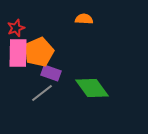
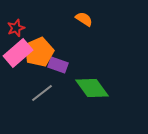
orange semicircle: rotated 30 degrees clockwise
pink rectangle: rotated 48 degrees clockwise
purple rectangle: moved 7 px right, 8 px up
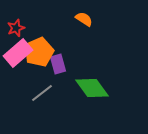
purple rectangle: moved 1 px up; rotated 54 degrees clockwise
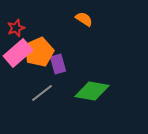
green diamond: moved 3 px down; rotated 44 degrees counterclockwise
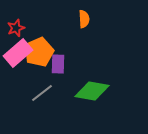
orange semicircle: rotated 54 degrees clockwise
purple rectangle: rotated 18 degrees clockwise
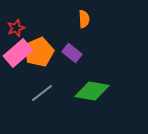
purple rectangle: moved 14 px right, 11 px up; rotated 54 degrees counterclockwise
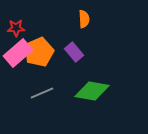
red star: rotated 18 degrees clockwise
purple rectangle: moved 2 px right, 1 px up; rotated 12 degrees clockwise
gray line: rotated 15 degrees clockwise
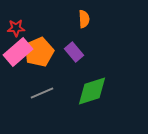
pink rectangle: moved 1 px up
green diamond: rotated 28 degrees counterclockwise
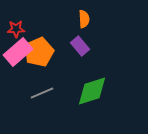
red star: moved 1 px down
purple rectangle: moved 6 px right, 6 px up
